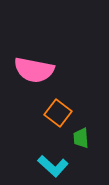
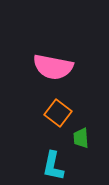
pink semicircle: moved 19 px right, 3 px up
cyan L-shape: rotated 60 degrees clockwise
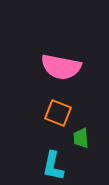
pink semicircle: moved 8 px right
orange square: rotated 16 degrees counterclockwise
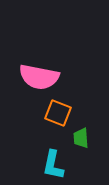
pink semicircle: moved 22 px left, 10 px down
cyan L-shape: moved 1 px up
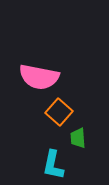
orange square: moved 1 px right, 1 px up; rotated 20 degrees clockwise
green trapezoid: moved 3 px left
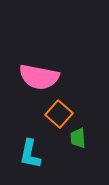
orange square: moved 2 px down
cyan L-shape: moved 23 px left, 11 px up
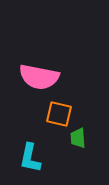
orange square: rotated 28 degrees counterclockwise
cyan L-shape: moved 4 px down
